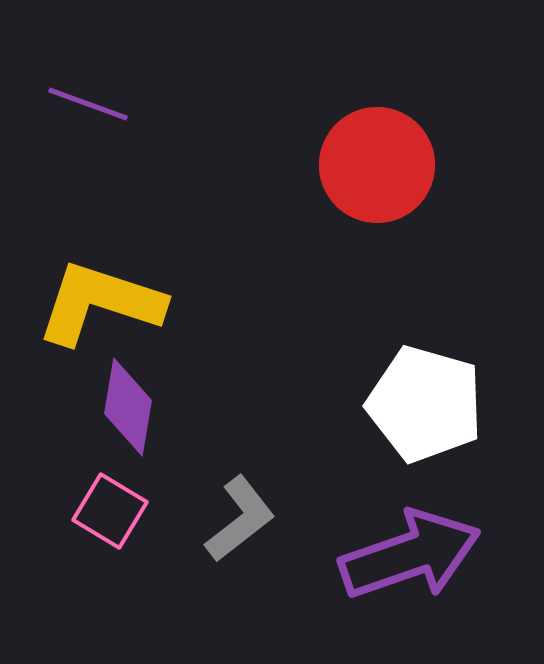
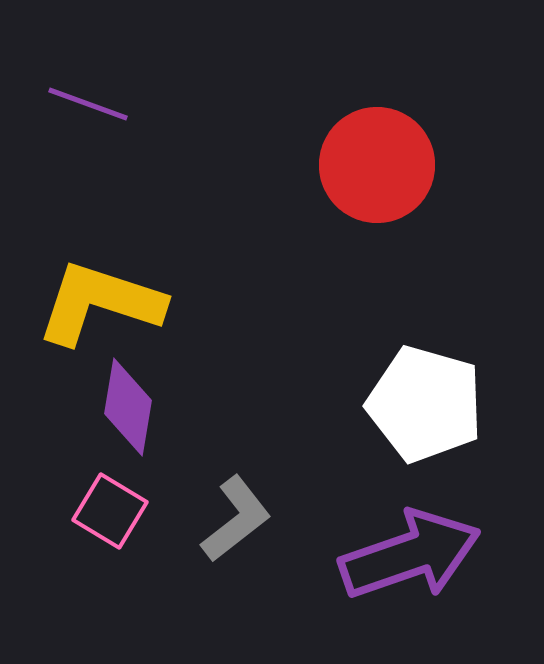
gray L-shape: moved 4 px left
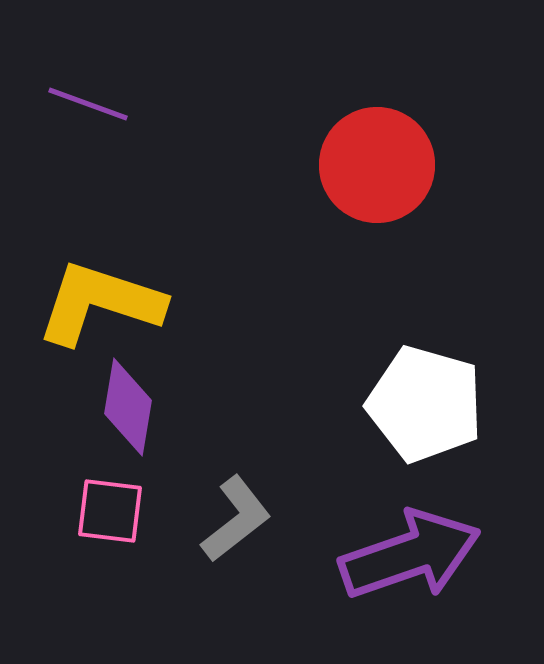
pink square: rotated 24 degrees counterclockwise
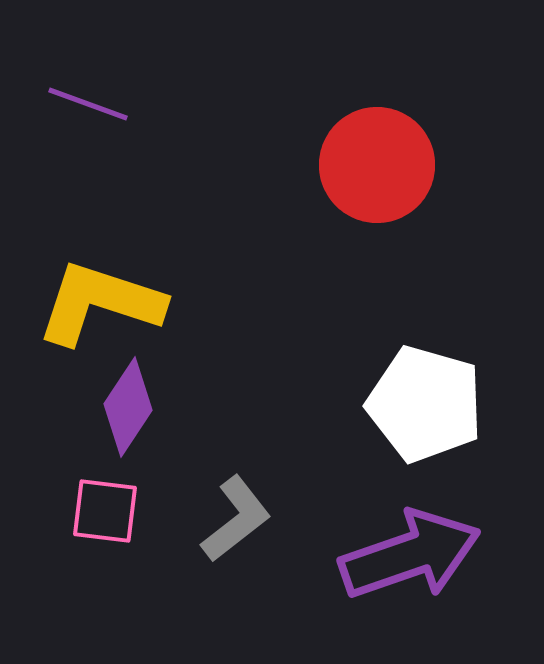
purple diamond: rotated 24 degrees clockwise
pink square: moved 5 px left
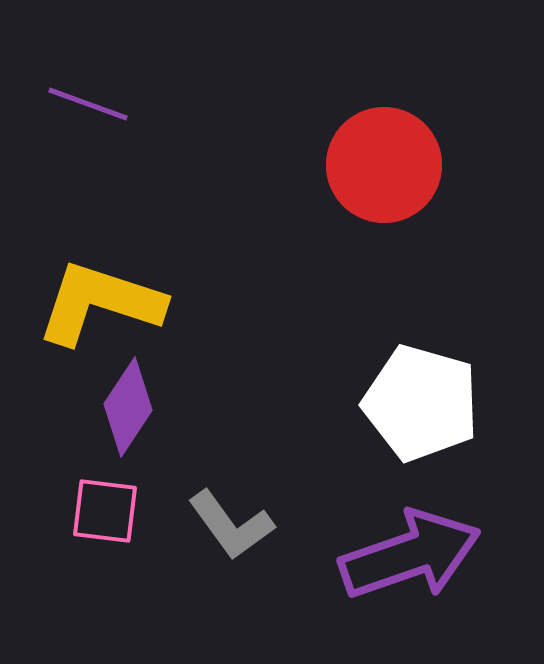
red circle: moved 7 px right
white pentagon: moved 4 px left, 1 px up
gray L-shape: moved 5 px left, 6 px down; rotated 92 degrees clockwise
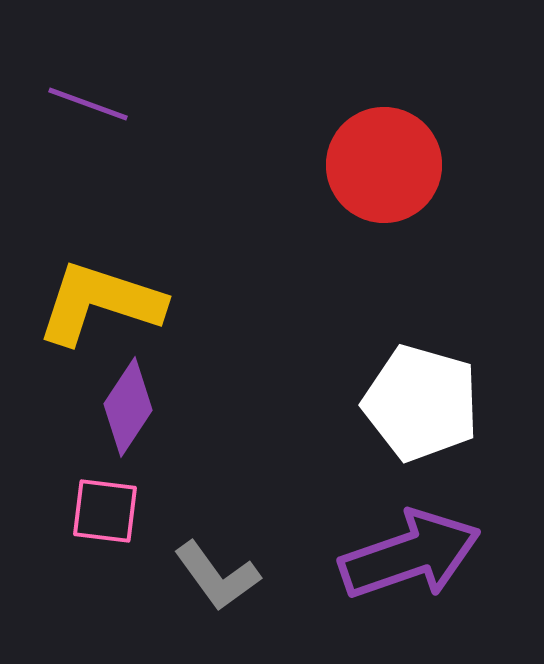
gray L-shape: moved 14 px left, 51 px down
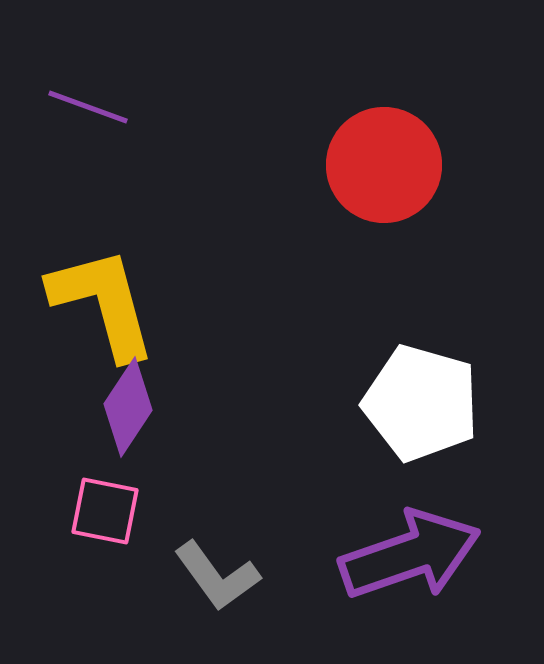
purple line: moved 3 px down
yellow L-shape: moved 3 px right; rotated 57 degrees clockwise
pink square: rotated 4 degrees clockwise
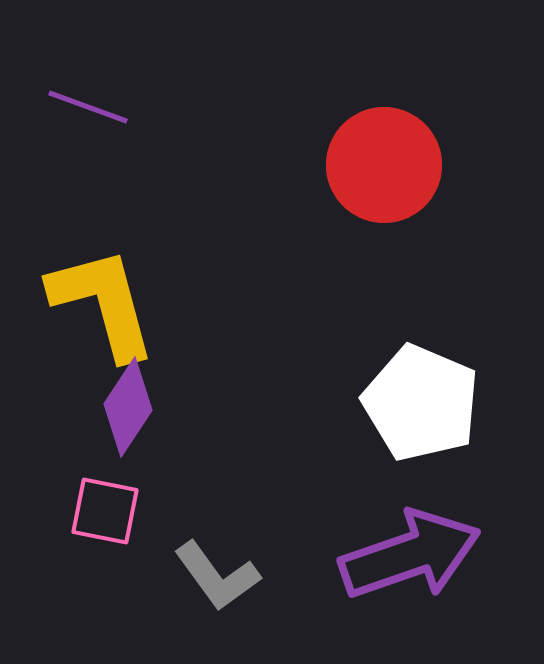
white pentagon: rotated 7 degrees clockwise
